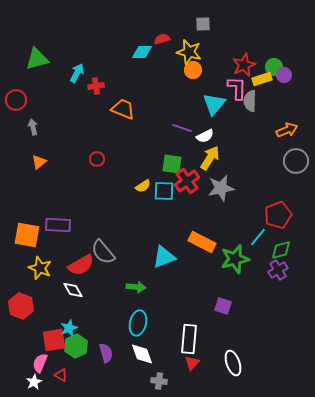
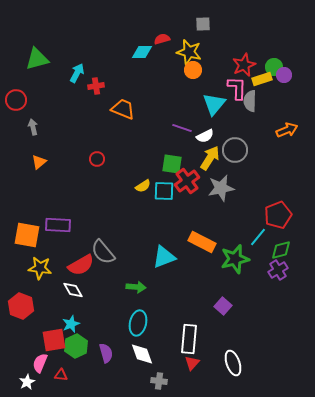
gray circle at (296, 161): moved 61 px left, 11 px up
yellow star at (40, 268): rotated 15 degrees counterclockwise
purple square at (223, 306): rotated 24 degrees clockwise
cyan star at (69, 328): moved 2 px right, 4 px up
red triangle at (61, 375): rotated 24 degrees counterclockwise
white star at (34, 382): moved 7 px left
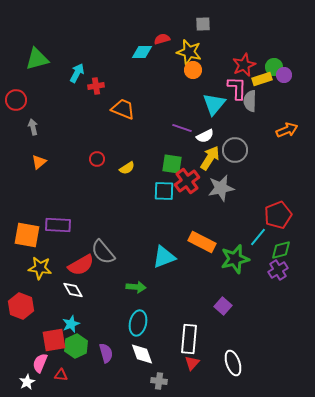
yellow semicircle at (143, 186): moved 16 px left, 18 px up
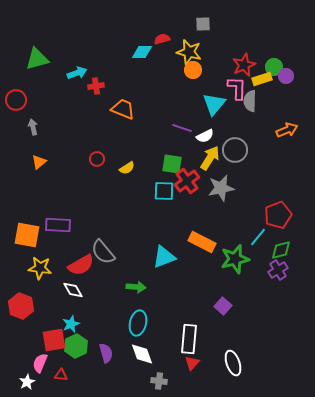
cyan arrow at (77, 73): rotated 42 degrees clockwise
purple circle at (284, 75): moved 2 px right, 1 px down
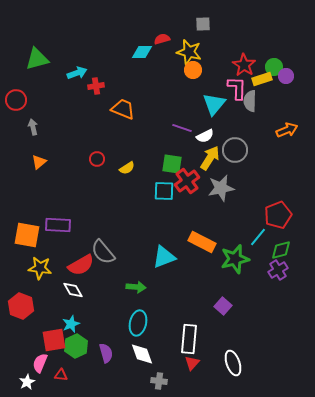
red star at (244, 65): rotated 15 degrees counterclockwise
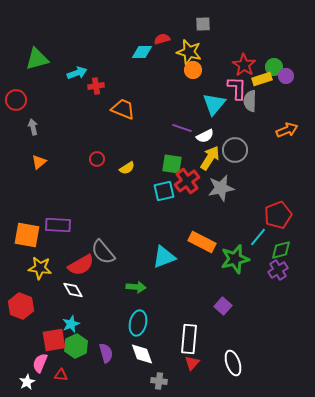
cyan square at (164, 191): rotated 15 degrees counterclockwise
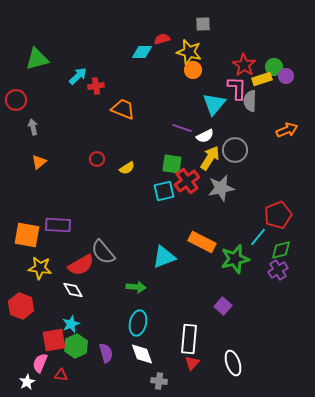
cyan arrow at (77, 73): moved 1 px right, 3 px down; rotated 24 degrees counterclockwise
